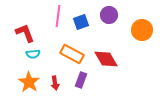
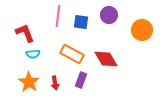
blue square: rotated 28 degrees clockwise
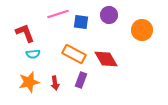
pink line: moved 2 px up; rotated 65 degrees clockwise
orange rectangle: moved 2 px right
orange star: rotated 25 degrees clockwise
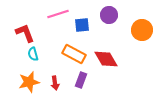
blue square: moved 1 px right, 3 px down; rotated 14 degrees counterclockwise
cyan semicircle: rotated 80 degrees clockwise
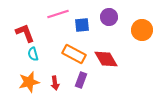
purple circle: moved 2 px down
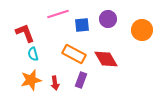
purple circle: moved 1 px left, 2 px down
orange star: moved 2 px right, 2 px up
